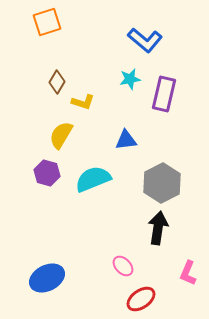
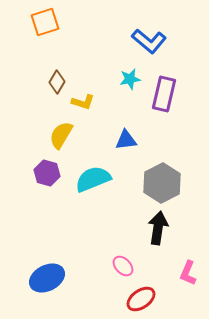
orange square: moved 2 px left
blue L-shape: moved 4 px right, 1 px down
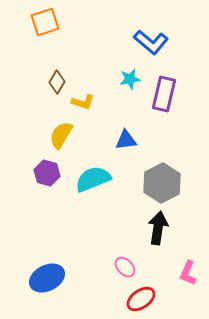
blue L-shape: moved 2 px right, 1 px down
pink ellipse: moved 2 px right, 1 px down
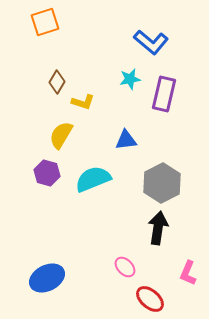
red ellipse: moved 9 px right; rotated 76 degrees clockwise
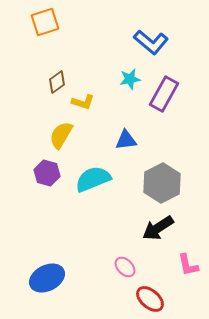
brown diamond: rotated 25 degrees clockwise
purple rectangle: rotated 16 degrees clockwise
black arrow: rotated 132 degrees counterclockwise
pink L-shape: moved 8 px up; rotated 35 degrees counterclockwise
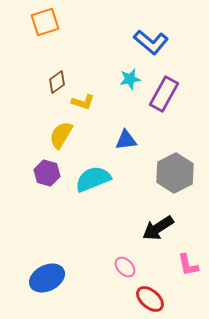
gray hexagon: moved 13 px right, 10 px up
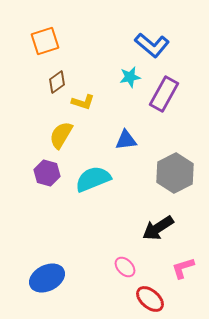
orange square: moved 19 px down
blue L-shape: moved 1 px right, 3 px down
cyan star: moved 2 px up
pink L-shape: moved 5 px left, 3 px down; rotated 85 degrees clockwise
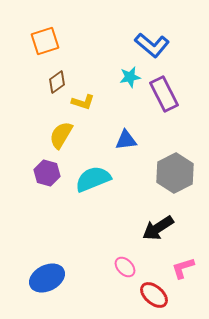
purple rectangle: rotated 56 degrees counterclockwise
red ellipse: moved 4 px right, 4 px up
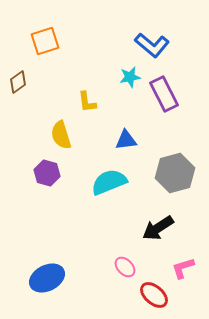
brown diamond: moved 39 px left
yellow L-shape: moved 4 px right; rotated 65 degrees clockwise
yellow semicircle: rotated 48 degrees counterclockwise
gray hexagon: rotated 12 degrees clockwise
cyan semicircle: moved 16 px right, 3 px down
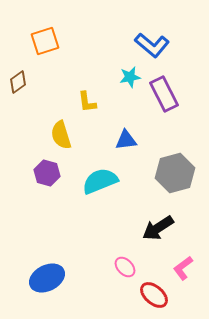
cyan semicircle: moved 9 px left, 1 px up
pink L-shape: rotated 20 degrees counterclockwise
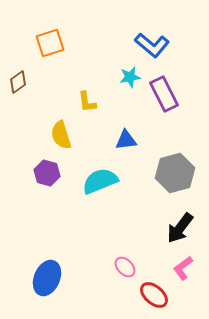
orange square: moved 5 px right, 2 px down
black arrow: moved 22 px right; rotated 20 degrees counterclockwise
blue ellipse: rotated 40 degrees counterclockwise
